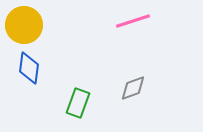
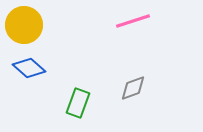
blue diamond: rotated 56 degrees counterclockwise
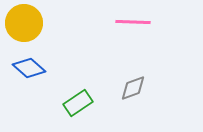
pink line: moved 1 px down; rotated 20 degrees clockwise
yellow circle: moved 2 px up
green rectangle: rotated 36 degrees clockwise
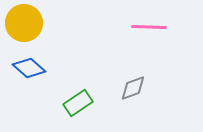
pink line: moved 16 px right, 5 px down
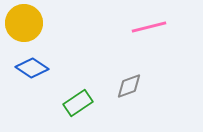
pink line: rotated 16 degrees counterclockwise
blue diamond: moved 3 px right; rotated 8 degrees counterclockwise
gray diamond: moved 4 px left, 2 px up
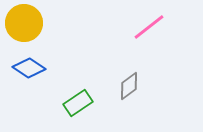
pink line: rotated 24 degrees counterclockwise
blue diamond: moved 3 px left
gray diamond: rotated 16 degrees counterclockwise
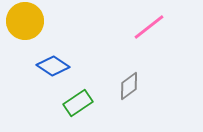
yellow circle: moved 1 px right, 2 px up
blue diamond: moved 24 px right, 2 px up
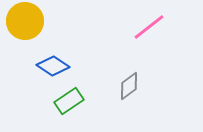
green rectangle: moved 9 px left, 2 px up
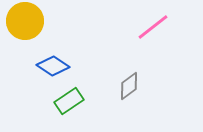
pink line: moved 4 px right
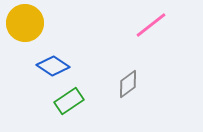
yellow circle: moved 2 px down
pink line: moved 2 px left, 2 px up
gray diamond: moved 1 px left, 2 px up
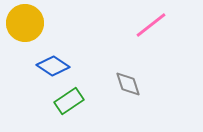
gray diamond: rotated 72 degrees counterclockwise
